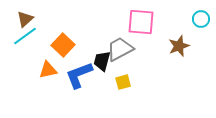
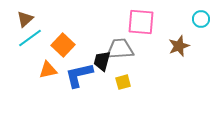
cyan line: moved 5 px right, 2 px down
gray trapezoid: rotated 24 degrees clockwise
blue L-shape: rotated 8 degrees clockwise
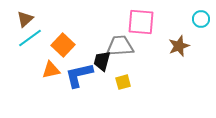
gray trapezoid: moved 3 px up
orange triangle: moved 3 px right
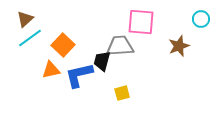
yellow square: moved 1 px left, 11 px down
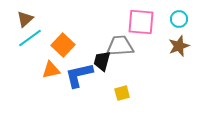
cyan circle: moved 22 px left
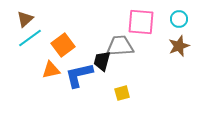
orange square: rotated 10 degrees clockwise
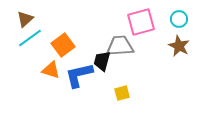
pink square: rotated 20 degrees counterclockwise
brown star: rotated 25 degrees counterclockwise
orange triangle: rotated 30 degrees clockwise
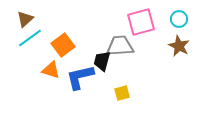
blue L-shape: moved 1 px right, 2 px down
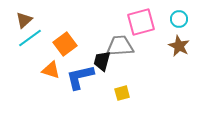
brown triangle: moved 1 px left, 1 px down
orange square: moved 2 px right, 1 px up
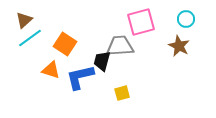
cyan circle: moved 7 px right
orange square: rotated 20 degrees counterclockwise
